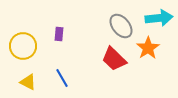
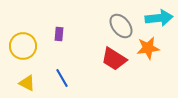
orange star: rotated 25 degrees clockwise
red trapezoid: rotated 12 degrees counterclockwise
yellow triangle: moved 1 px left, 1 px down
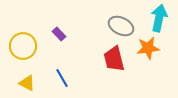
cyan arrow: rotated 72 degrees counterclockwise
gray ellipse: rotated 25 degrees counterclockwise
purple rectangle: rotated 48 degrees counterclockwise
red trapezoid: rotated 44 degrees clockwise
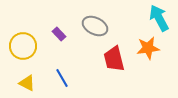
cyan arrow: rotated 40 degrees counterclockwise
gray ellipse: moved 26 px left
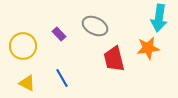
cyan arrow: rotated 144 degrees counterclockwise
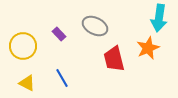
orange star: rotated 15 degrees counterclockwise
